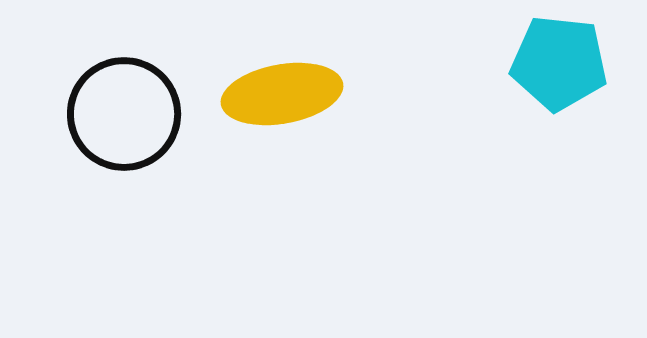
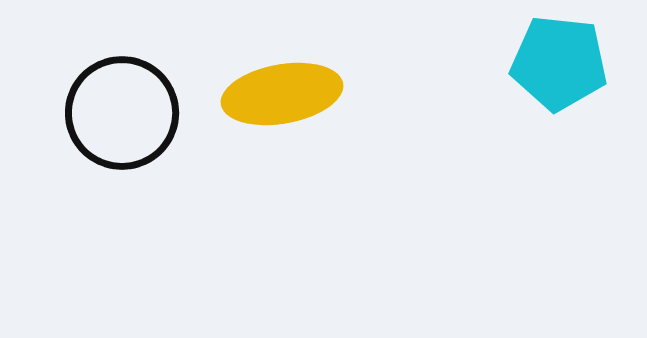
black circle: moved 2 px left, 1 px up
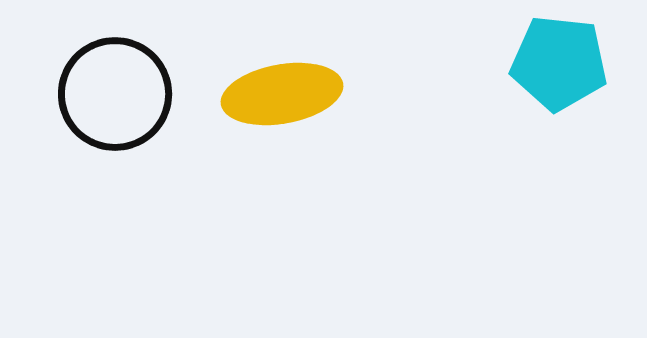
black circle: moved 7 px left, 19 px up
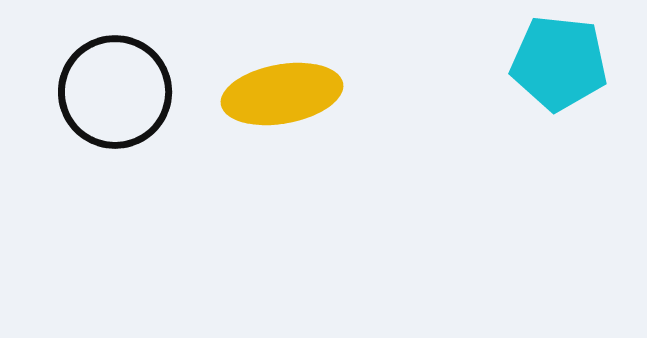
black circle: moved 2 px up
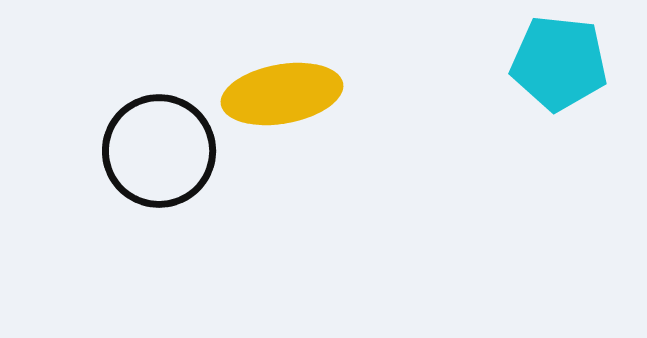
black circle: moved 44 px right, 59 px down
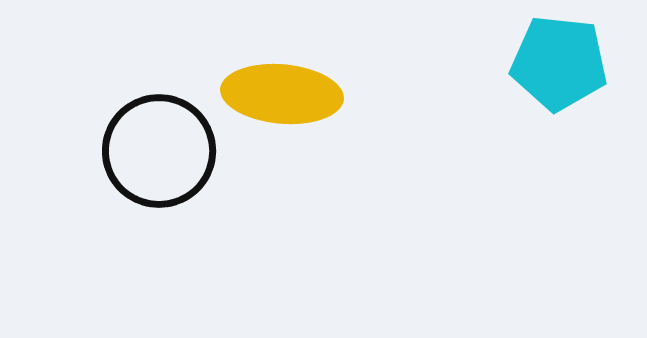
yellow ellipse: rotated 15 degrees clockwise
